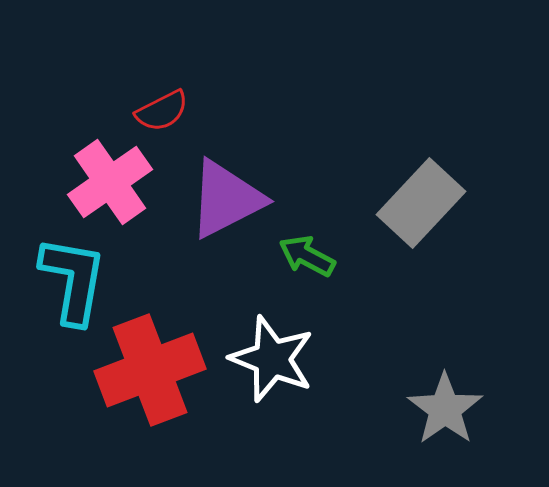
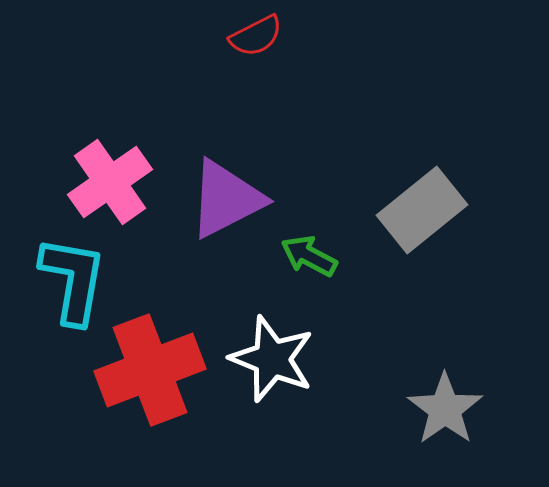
red semicircle: moved 94 px right, 75 px up
gray rectangle: moved 1 px right, 7 px down; rotated 8 degrees clockwise
green arrow: moved 2 px right
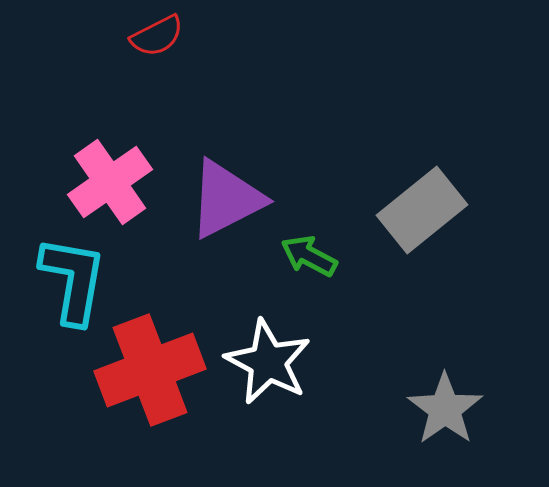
red semicircle: moved 99 px left
white star: moved 4 px left, 3 px down; rotated 6 degrees clockwise
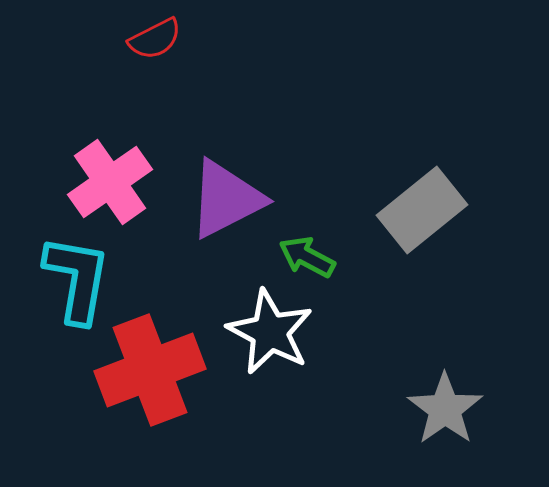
red semicircle: moved 2 px left, 3 px down
green arrow: moved 2 px left, 1 px down
cyan L-shape: moved 4 px right, 1 px up
white star: moved 2 px right, 30 px up
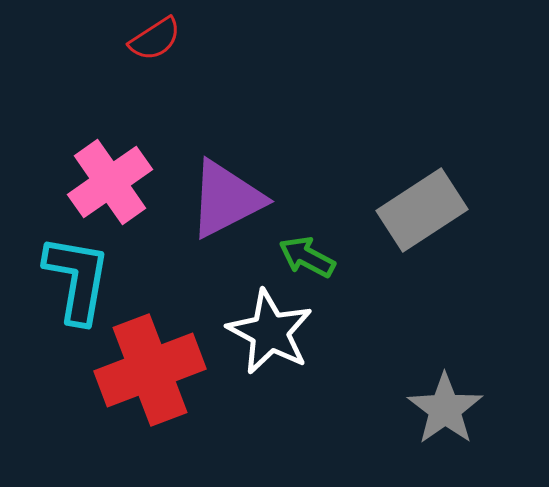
red semicircle: rotated 6 degrees counterclockwise
gray rectangle: rotated 6 degrees clockwise
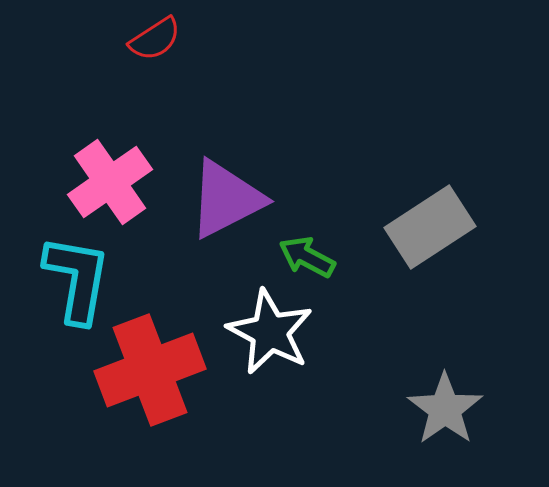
gray rectangle: moved 8 px right, 17 px down
